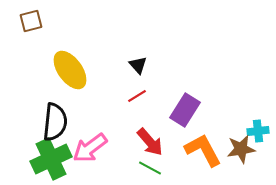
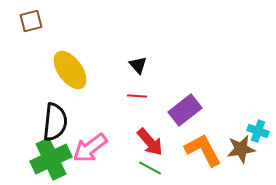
red line: rotated 36 degrees clockwise
purple rectangle: rotated 20 degrees clockwise
cyan cross: rotated 25 degrees clockwise
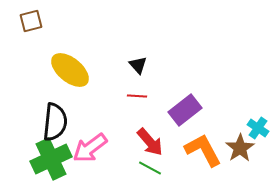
yellow ellipse: rotated 15 degrees counterclockwise
cyan cross: moved 3 px up; rotated 15 degrees clockwise
brown star: moved 1 px left, 1 px up; rotated 24 degrees counterclockwise
